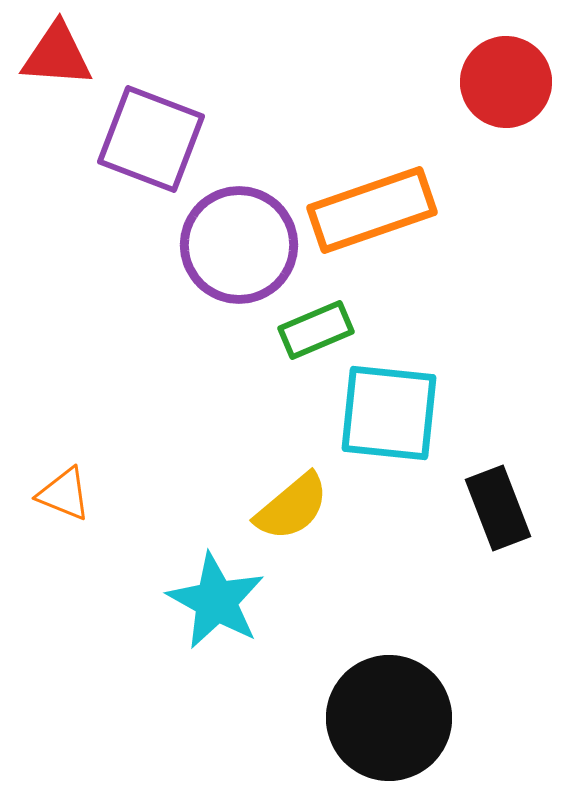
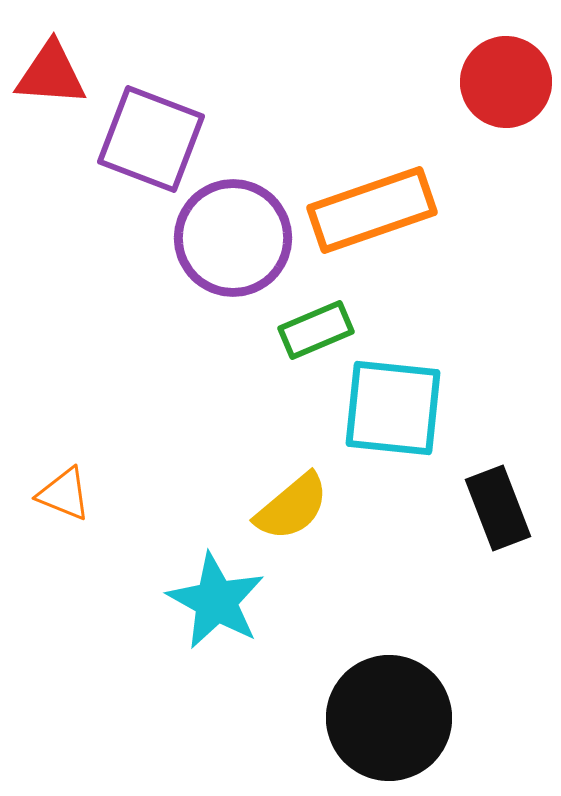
red triangle: moved 6 px left, 19 px down
purple circle: moved 6 px left, 7 px up
cyan square: moved 4 px right, 5 px up
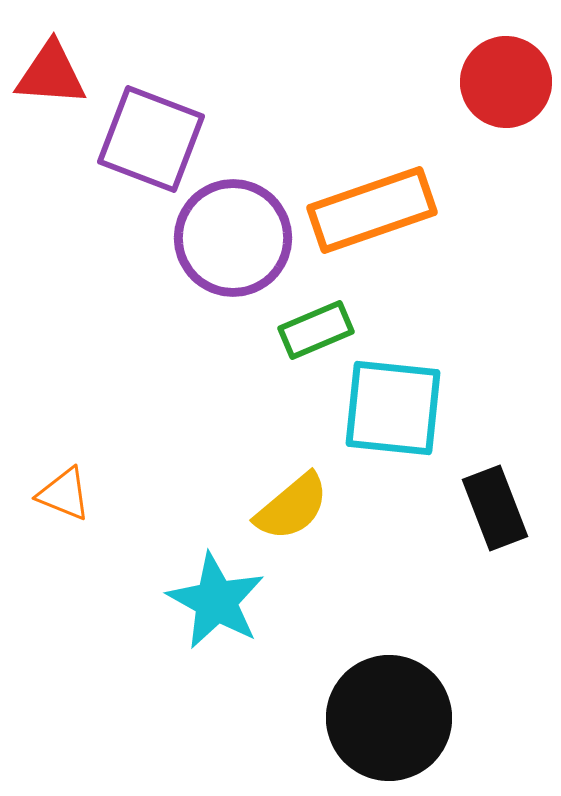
black rectangle: moved 3 px left
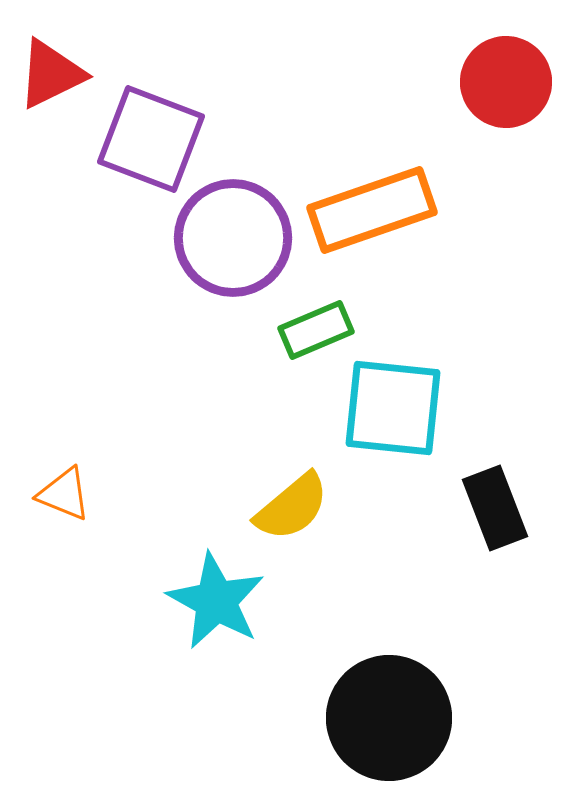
red triangle: rotated 30 degrees counterclockwise
